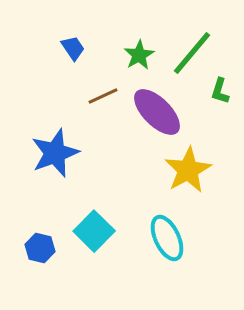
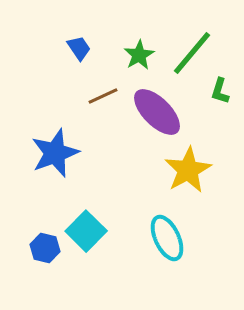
blue trapezoid: moved 6 px right
cyan square: moved 8 px left
blue hexagon: moved 5 px right
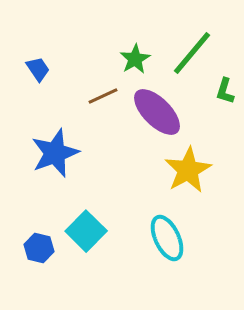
blue trapezoid: moved 41 px left, 21 px down
green star: moved 4 px left, 4 px down
green L-shape: moved 5 px right
blue hexagon: moved 6 px left
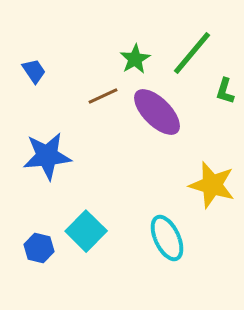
blue trapezoid: moved 4 px left, 2 px down
blue star: moved 8 px left, 3 px down; rotated 15 degrees clockwise
yellow star: moved 24 px right, 15 px down; rotated 27 degrees counterclockwise
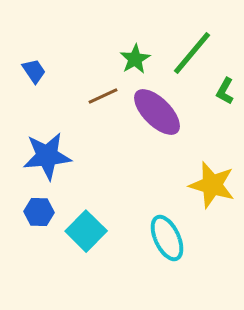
green L-shape: rotated 12 degrees clockwise
blue hexagon: moved 36 px up; rotated 12 degrees counterclockwise
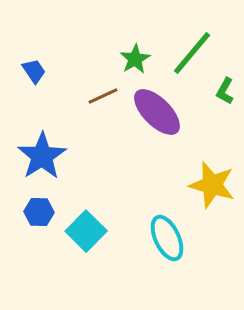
blue star: moved 5 px left; rotated 27 degrees counterclockwise
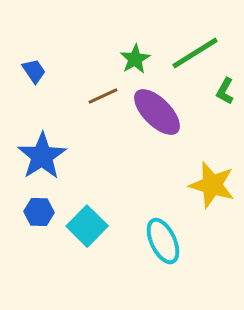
green line: moved 3 px right; rotated 18 degrees clockwise
cyan square: moved 1 px right, 5 px up
cyan ellipse: moved 4 px left, 3 px down
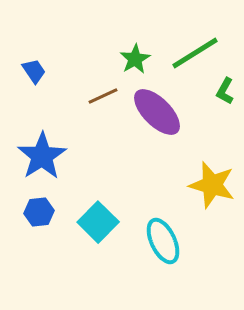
blue hexagon: rotated 8 degrees counterclockwise
cyan square: moved 11 px right, 4 px up
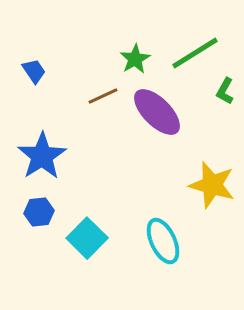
cyan square: moved 11 px left, 16 px down
